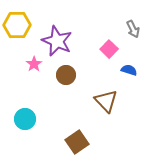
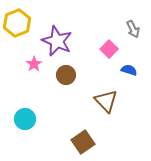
yellow hexagon: moved 2 px up; rotated 20 degrees counterclockwise
brown square: moved 6 px right
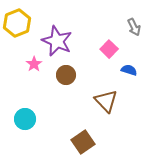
gray arrow: moved 1 px right, 2 px up
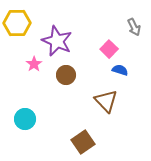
yellow hexagon: rotated 20 degrees clockwise
blue semicircle: moved 9 px left
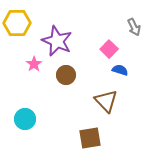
brown square: moved 7 px right, 4 px up; rotated 25 degrees clockwise
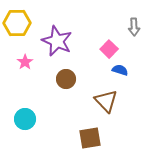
gray arrow: rotated 24 degrees clockwise
pink star: moved 9 px left, 2 px up
brown circle: moved 4 px down
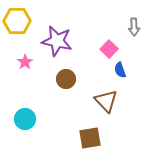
yellow hexagon: moved 2 px up
purple star: rotated 12 degrees counterclockwise
blue semicircle: rotated 126 degrees counterclockwise
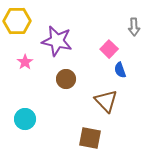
brown square: rotated 20 degrees clockwise
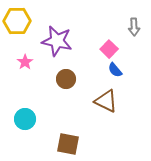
blue semicircle: moved 5 px left; rotated 21 degrees counterclockwise
brown triangle: rotated 20 degrees counterclockwise
brown square: moved 22 px left, 6 px down
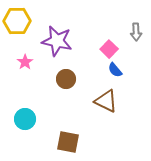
gray arrow: moved 2 px right, 5 px down
brown square: moved 2 px up
